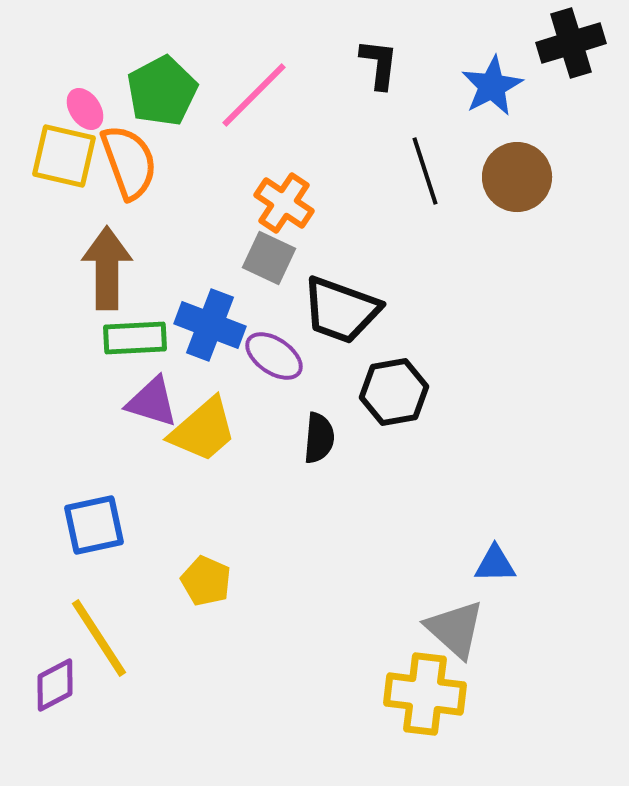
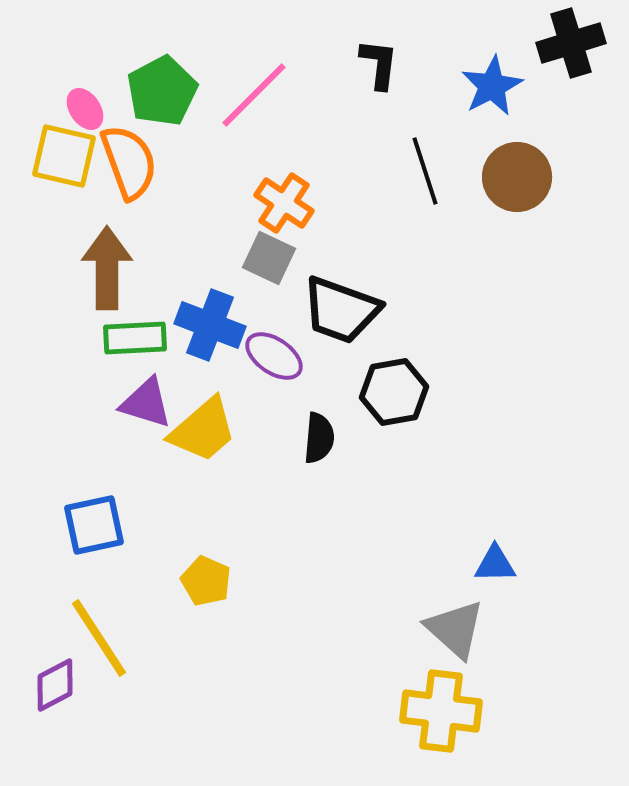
purple triangle: moved 6 px left, 1 px down
yellow cross: moved 16 px right, 17 px down
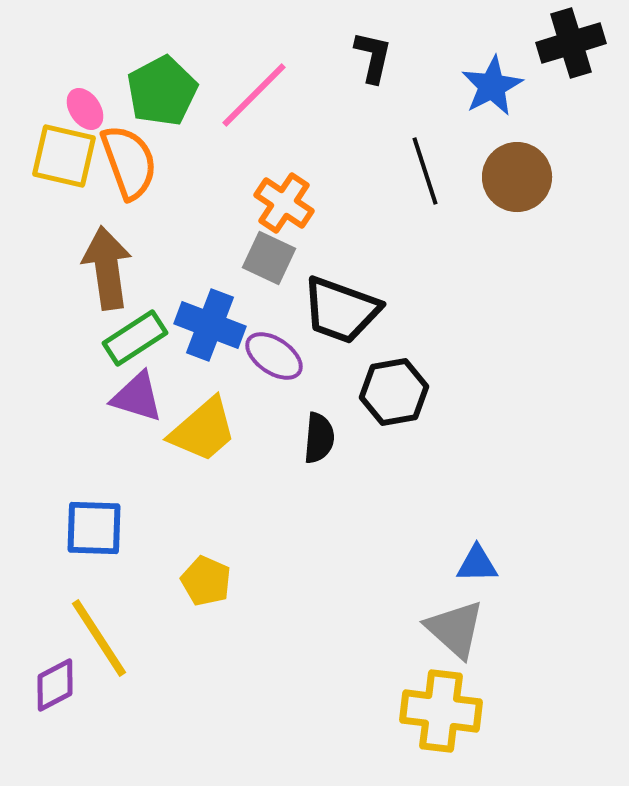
black L-shape: moved 6 px left, 7 px up; rotated 6 degrees clockwise
brown arrow: rotated 8 degrees counterclockwise
green rectangle: rotated 30 degrees counterclockwise
purple triangle: moved 9 px left, 6 px up
blue square: moved 3 px down; rotated 14 degrees clockwise
blue triangle: moved 18 px left
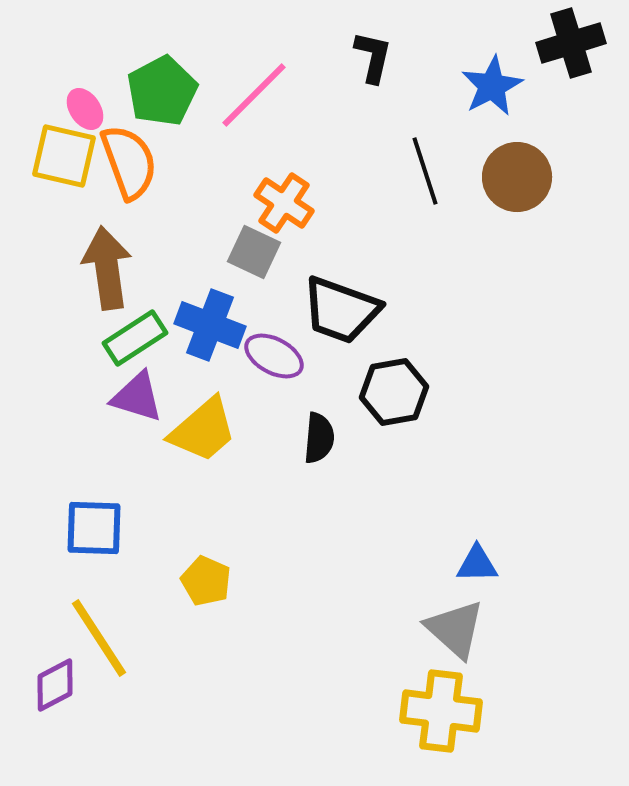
gray square: moved 15 px left, 6 px up
purple ellipse: rotated 6 degrees counterclockwise
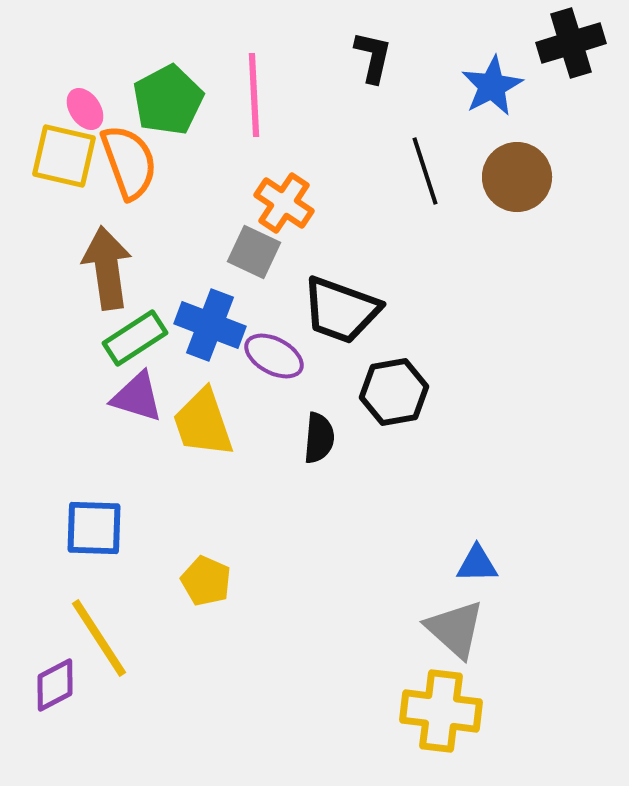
green pentagon: moved 6 px right, 9 px down
pink line: rotated 48 degrees counterclockwise
yellow trapezoid: moved 7 px up; rotated 112 degrees clockwise
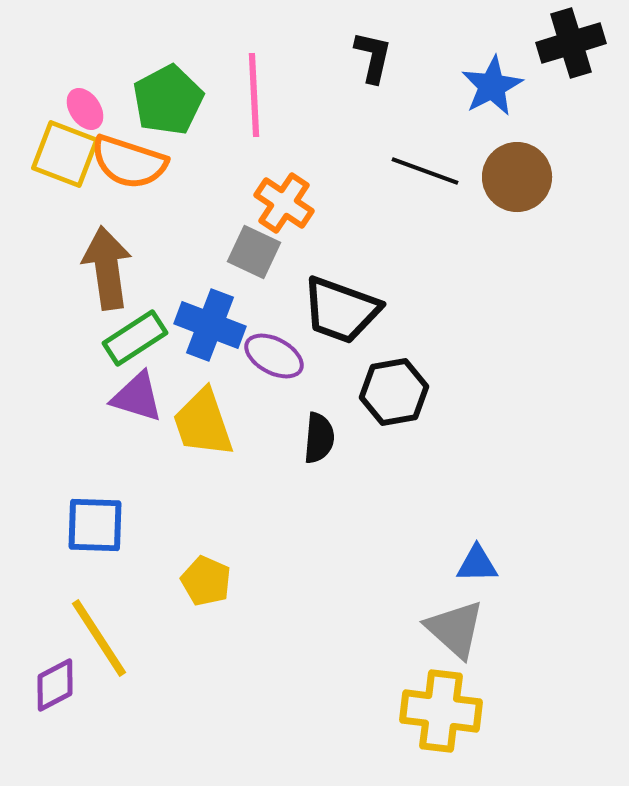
yellow square: moved 1 px right, 2 px up; rotated 8 degrees clockwise
orange semicircle: rotated 128 degrees clockwise
black line: rotated 52 degrees counterclockwise
blue square: moved 1 px right, 3 px up
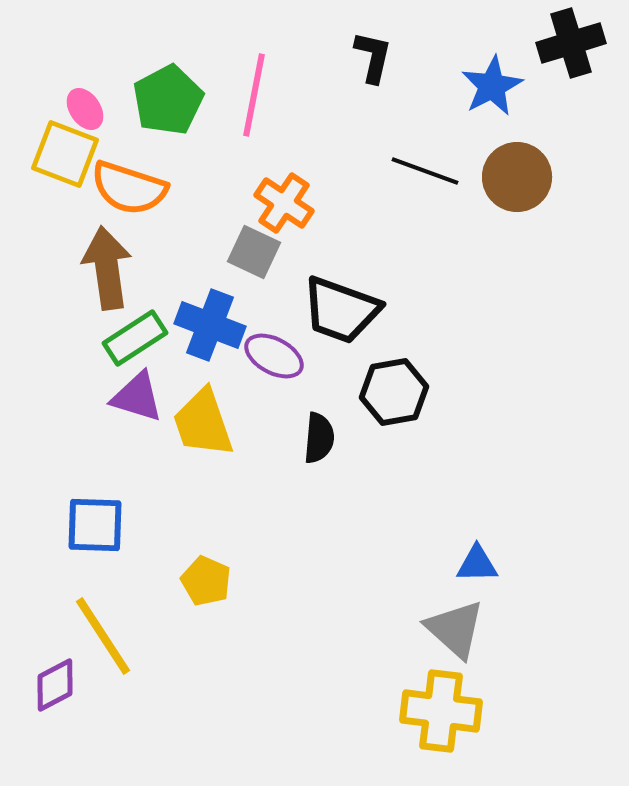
pink line: rotated 14 degrees clockwise
orange semicircle: moved 26 px down
yellow line: moved 4 px right, 2 px up
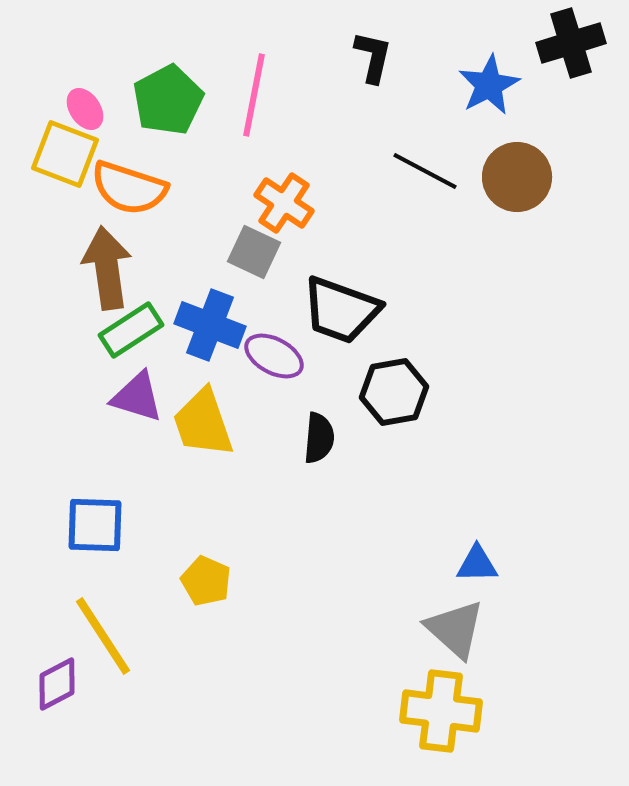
blue star: moved 3 px left, 1 px up
black line: rotated 8 degrees clockwise
green rectangle: moved 4 px left, 8 px up
purple diamond: moved 2 px right, 1 px up
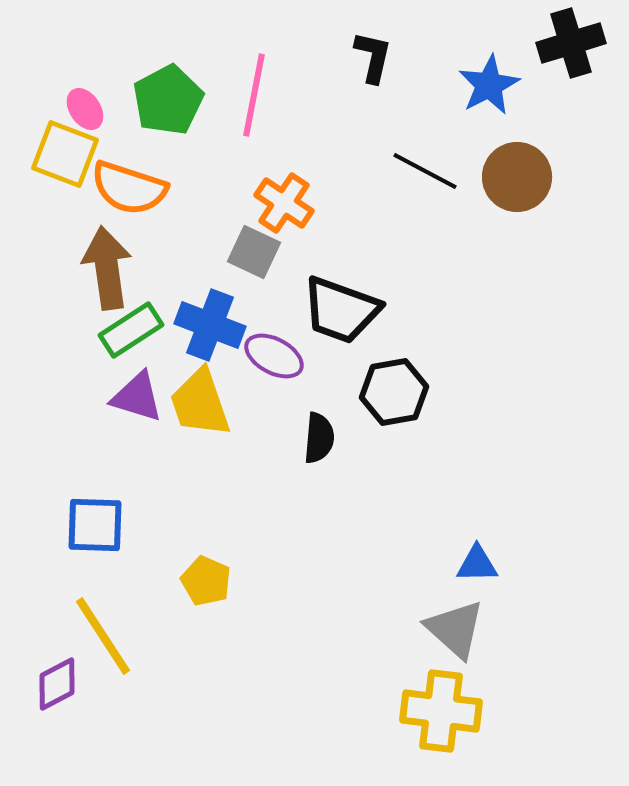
yellow trapezoid: moved 3 px left, 20 px up
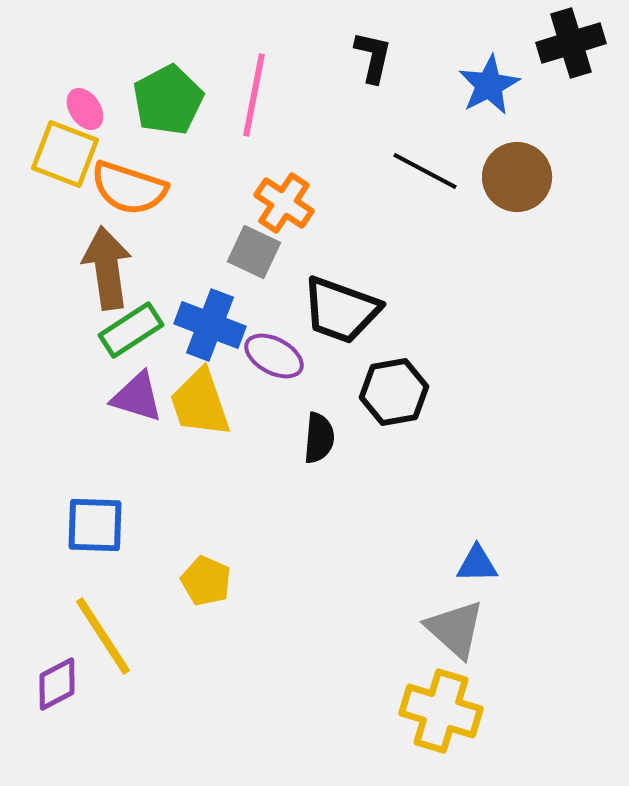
yellow cross: rotated 10 degrees clockwise
